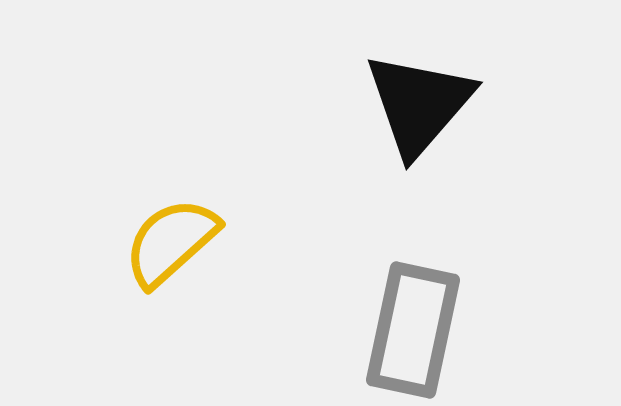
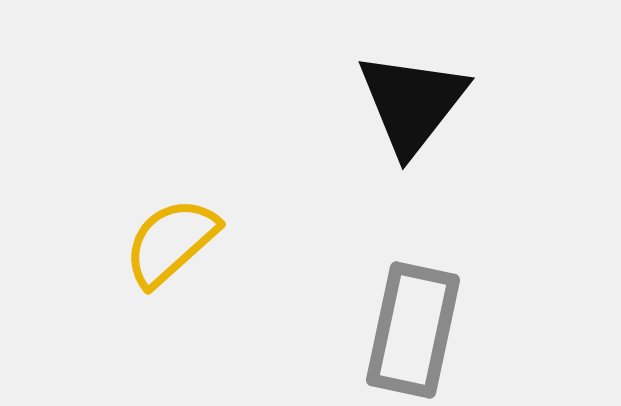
black triangle: moved 7 px left, 1 px up; rotated 3 degrees counterclockwise
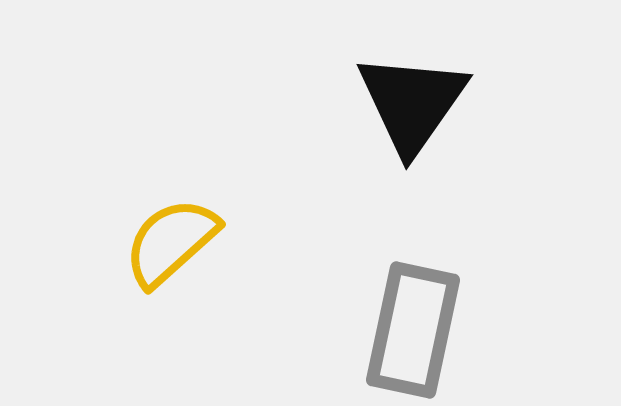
black triangle: rotated 3 degrees counterclockwise
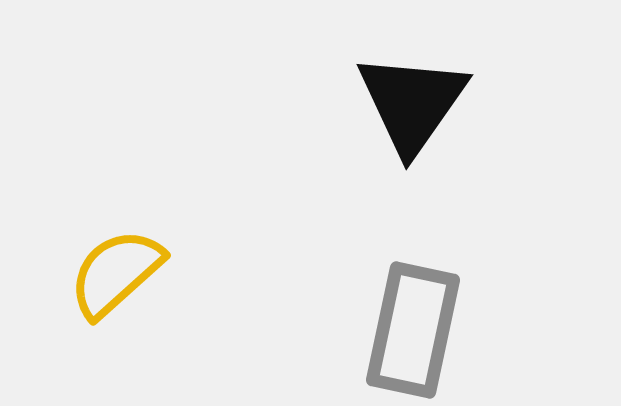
yellow semicircle: moved 55 px left, 31 px down
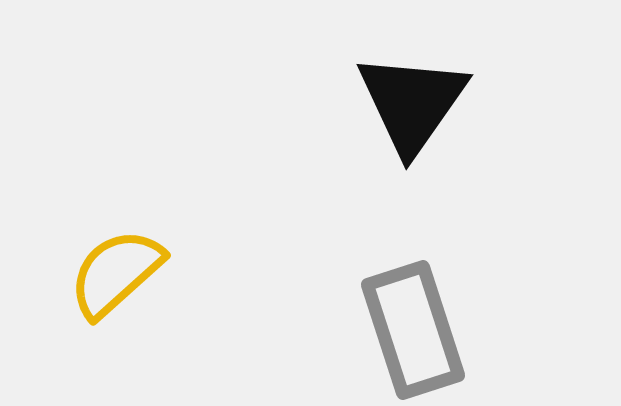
gray rectangle: rotated 30 degrees counterclockwise
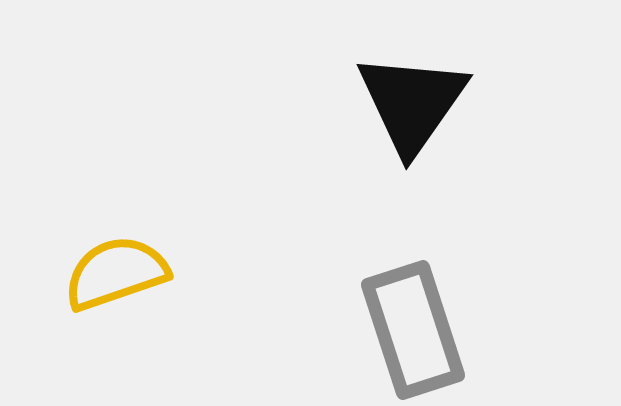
yellow semicircle: rotated 23 degrees clockwise
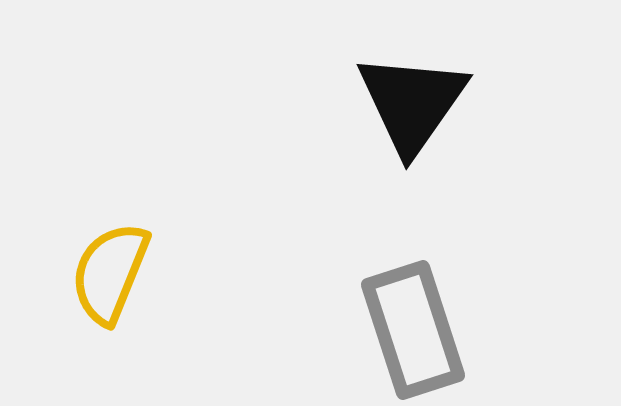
yellow semicircle: moved 6 px left; rotated 49 degrees counterclockwise
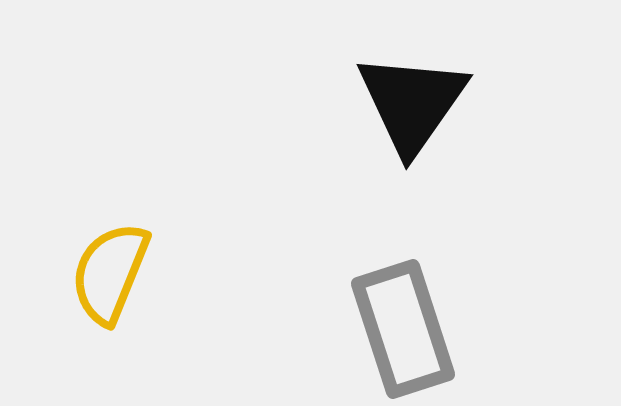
gray rectangle: moved 10 px left, 1 px up
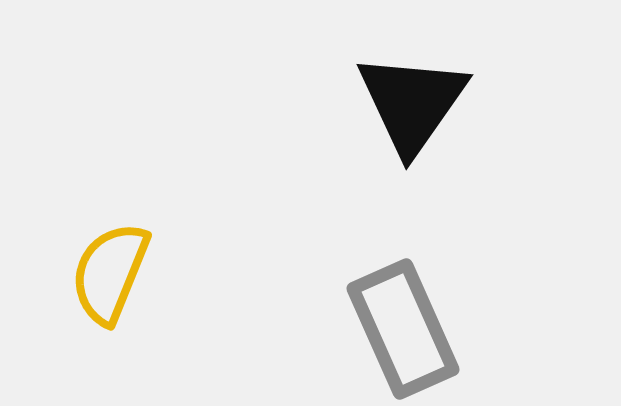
gray rectangle: rotated 6 degrees counterclockwise
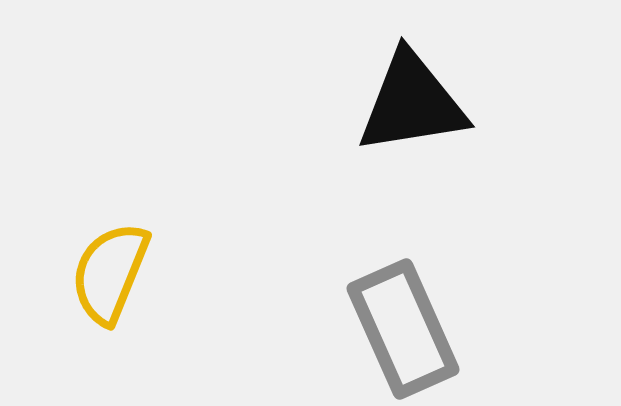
black triangle: rotated 46 degrees clockwise
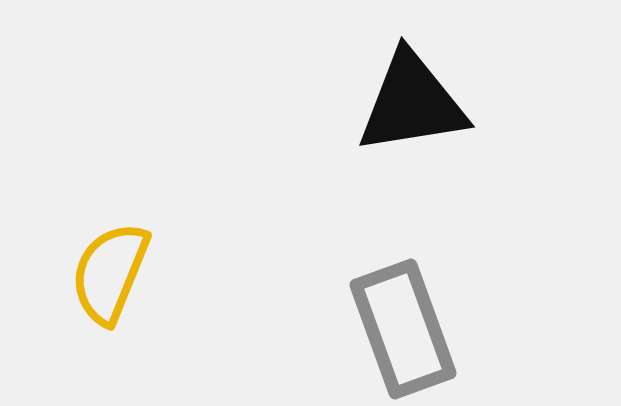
gray rectangle: rotated 4 degrees clockwise
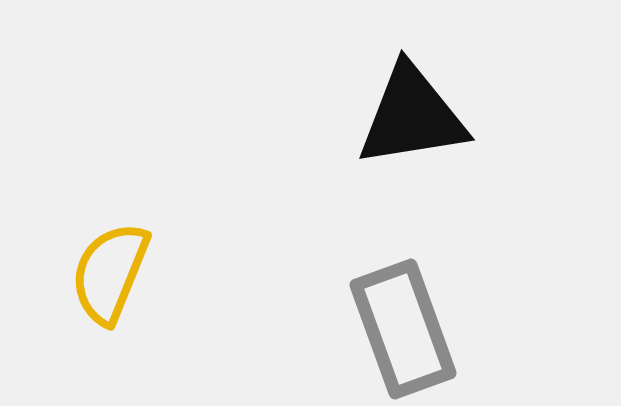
black triangle: moved 13 px down
